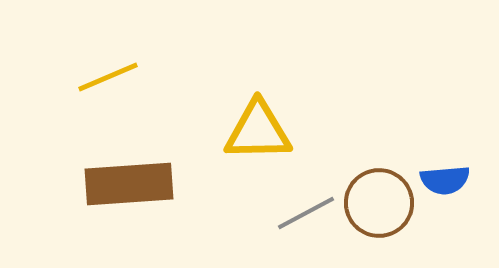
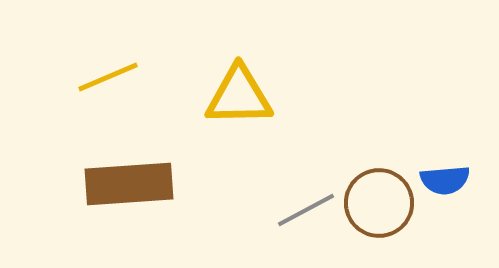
yellow triangle: moved 19 px left, 35 px up
gray line: moved 3 px up
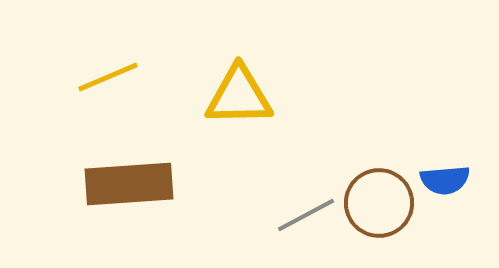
gray line: moved 5 px down
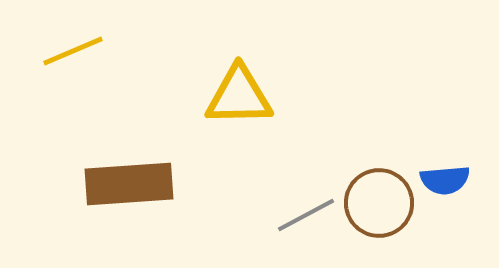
yellow line: moved 35 px left, 26 px up
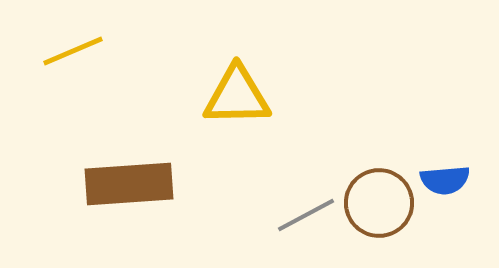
yellow triangle: moved 2 px left
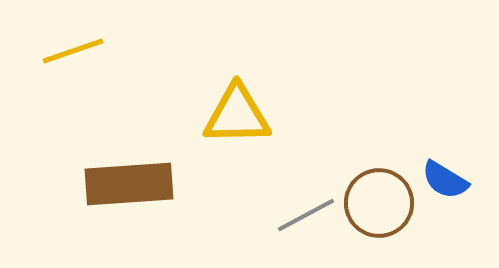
yellow line: rotated 4 degrees clockwise
yellow triangle: moved 19 px down
blue semicircle: rotated 36 degrees clockwise
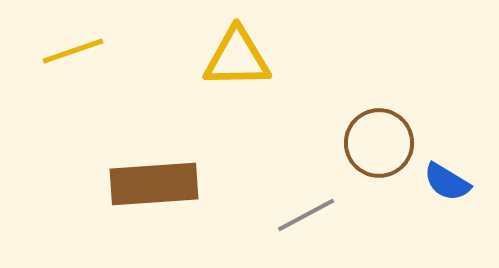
yellow triangle: moved 57 px up
blue semicircle: moved 2 px right, 2 px down
brown rectangle: moved 25 px right
brown circle: moved 60 px up
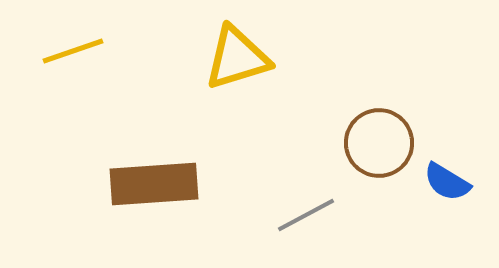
yellow triangle: rotated 16 degrees counterclockwise
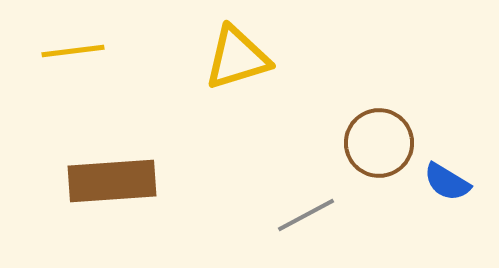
yellow line: rotated 12 degrees clockwise
brown rectangle: moved 42 px left, 3 px up
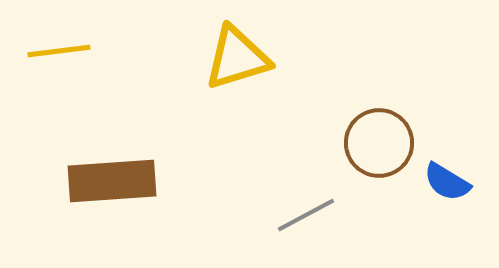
yellow line: moved 14 px left
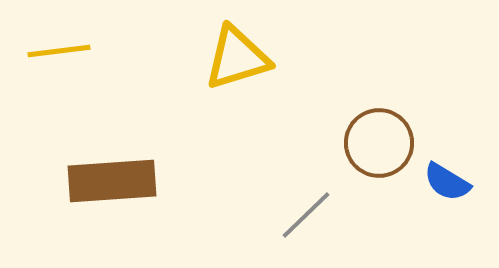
gray line: rotated 16 degrees counterclockwise
